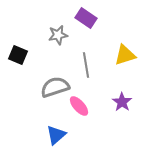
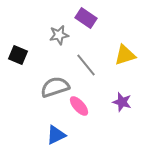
gray star: moved 1 px right
gray line: rotated 30 degrees counterclockwise
purple star: rotated 18 degrees counterclockwise
blue triangle: rotated 15 degrees clockwise
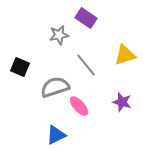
black square: moved 2 px right, 12 px down
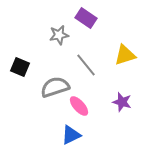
blue triangle: moved 15 px right
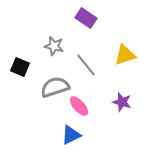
gray star: moved 5 px left, 11 px down; rotated 24 degrees clockwise
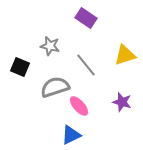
gray star: moved 4 px left
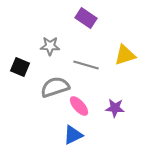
gray star: rotated 12 degrees counterclockwise
gray line: rotated 35 degrees counterclockwise
purple star: moved 7 px left, 6 px down; rotated 12 degrees counterclockwise
blue triangle: moved 2 px right
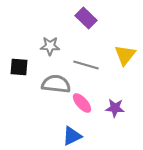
purple rectangle: rotated 10 degrees clockwise
yellow triangle: rotated 35 degrees counterclockwise
black square: moved 1 px left; rotated 18 degrees counterclockwise
gray semicircle: moved 1 px right, 3 px up; rotated 24 degrees clockwise
pink ellipse: moved 3 px right, 3 px up
blue triangle: moved 1 px left, 1 px down
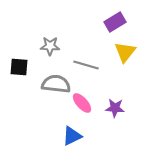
purple rectangle: moved 29 px right, 4 px down; rotated 75 degrees counterclockwise
yellow triangle: moved 3 px up
